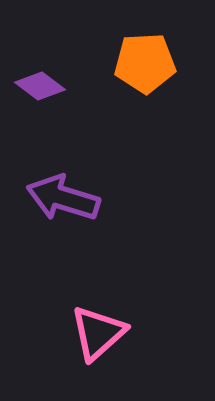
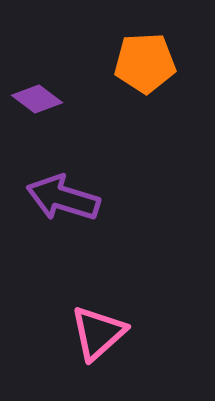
purple diamond: moved 3 px left, 13 px down
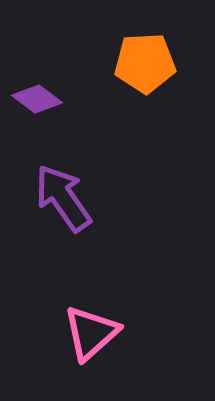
purple arrow: rotated 38 degrees clockwise
pink triangle: moved 7 px left
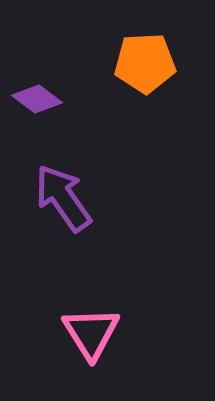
pink triangle: rotated 20 degrees counterclockwise
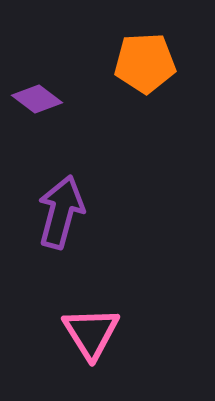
purple arrow: moved 2 px left, 14 px down; rotated 50 degrees clockwise
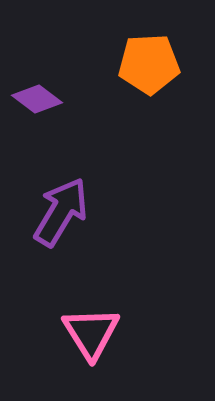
orange pentagon: moved 4 px right, 1 px down
purple arrow: rotated 16 degrees clockwise
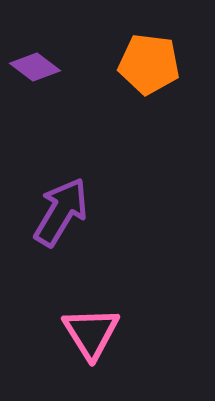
orange pentagon: rotated 10 degrees clockwise
purple diamond: moved 2 px left, 32 px up
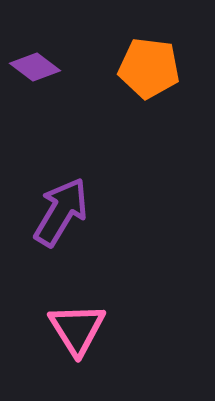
orange pentagon: moved 4 px down
pink triangle: moved 14 px left, 4 px up
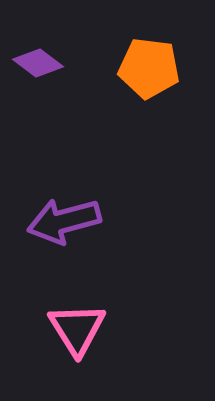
purple diamond: moved 3 px right, 4 px up
purple arrow: moved 3 px right, 9 px down; rotated 136 degrees counterclockwise
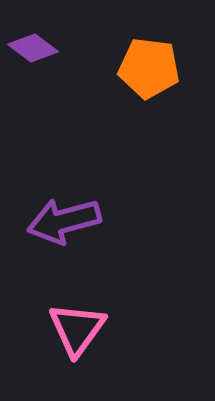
purple diamond: moved 5 px left, 15 px up
pink triangle: rotated 8 degrees clockwise
